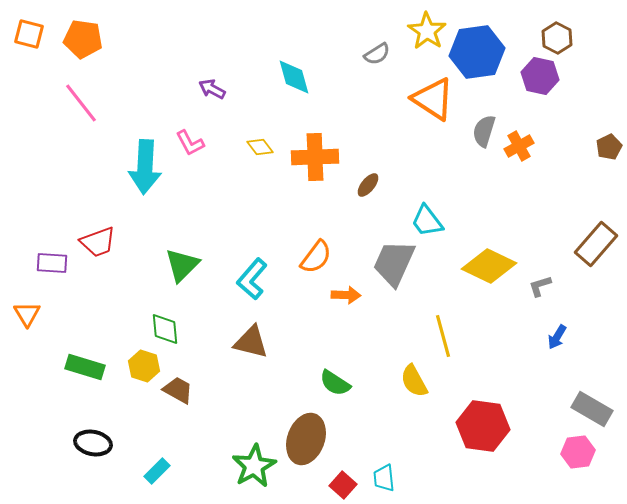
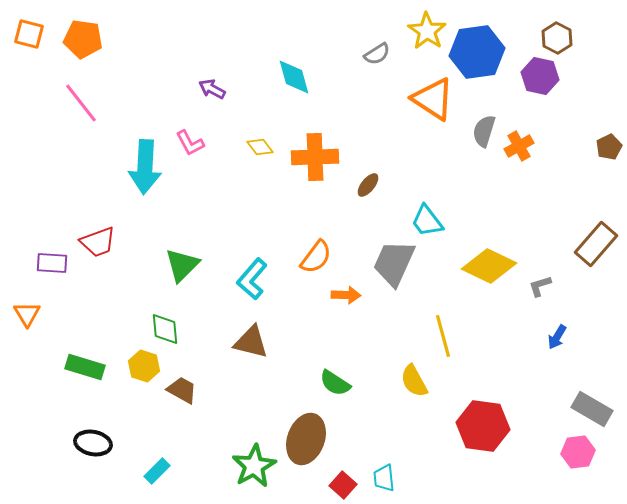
brown trapezoid at (178, 390): moved 4 px right
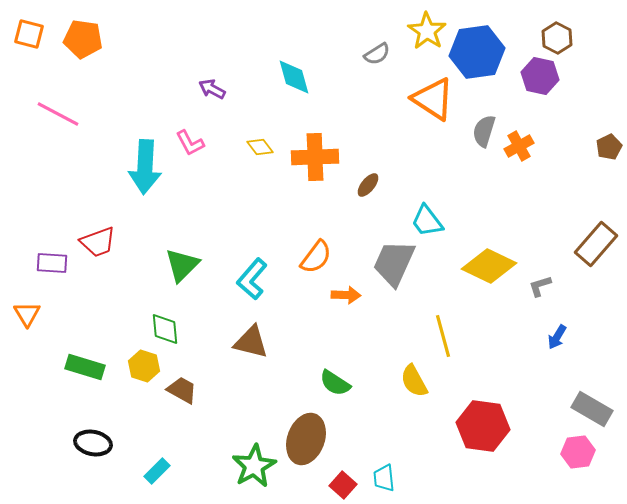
pink line at (81, 103): moved 23 px left, 11 px down; rotated 24 degrees counterclockwise
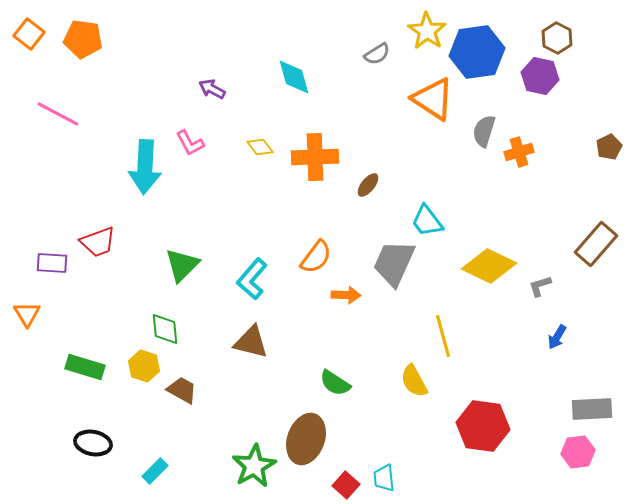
orange square at (29, 34): rotated 24 degrees clockwise
orange cross at (519, 146): moved 6 px down; rotated 12 degrees clockwise
gray rectangle at (592, 409): rotated 33 degrees counterclockwise
cyan rectangle at (157, 471): moved 2 px left
red square at (343, 485): moved 3 px right
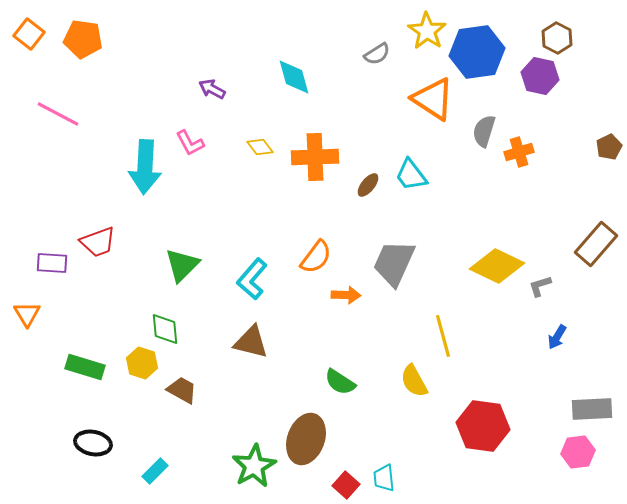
cyan trapezoid at (427, 221): moved 16 px left, 46 px up
yellow diamond at (489, 266): moved 8 px right
yellow hexagon at (144, 366): moved 2 px left, 3 px up
green semicircle at (335, 383): moved 5 px right, 1 px up
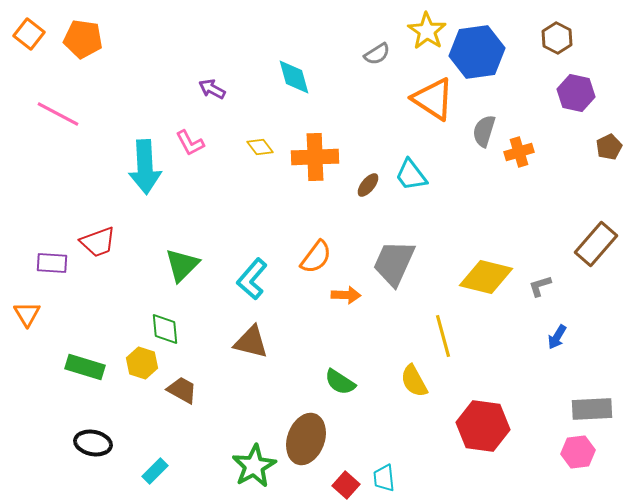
purple hexagon at (540, 76): moved 36 px right, 17 px down
cyan arrow at (145, 167): rotated 6 degrees counterclockwise
yellow diamond at (497, 266): moved 11 px left, 11 px down; rotated 12 degrees counterclockwise
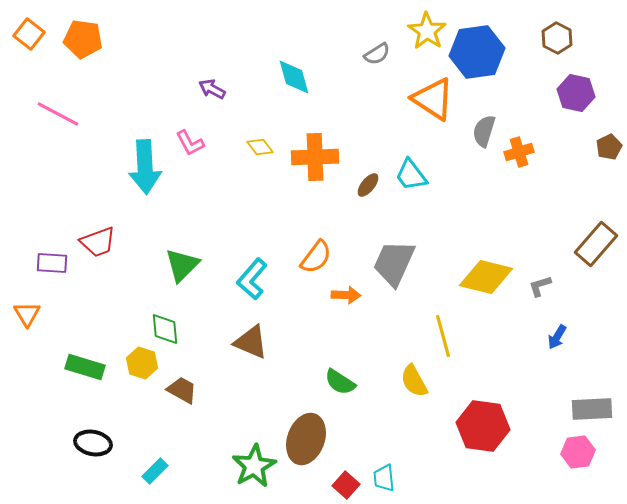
brown triangle at (251, 342): rotated 9 degrees clockwise
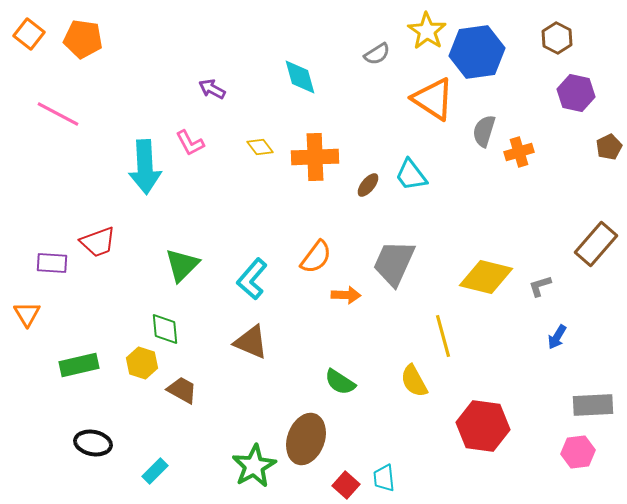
cyan diamond at (294, 77): moved 6 px right
green rectangle at (85, 367): moved 6 px left, 2 px up; rotated 30 degrees counterclockwise
gray rectangle at (592, 409): moved 1 px right, 4 px up
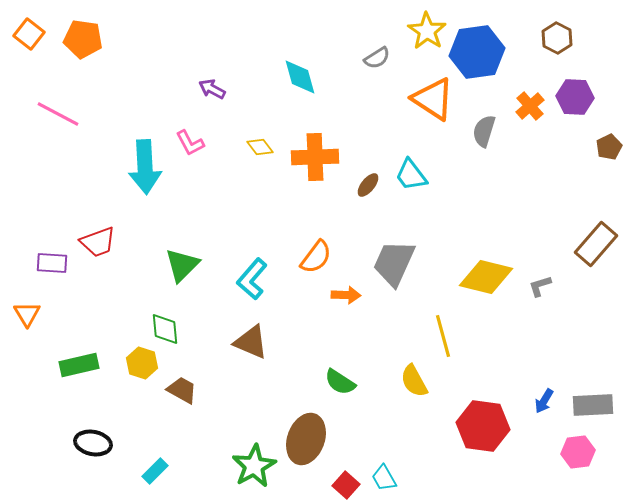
gray semicircle at (377, 54): moved 4 px down
purple hexagon at (576, 93): moved 1 px left, 4 px down; rotated 9 degrees counterclockwise
orange cross at (519, 152): moved 11 px right, 46 px up; rotated 24 degrees counterclockwise
blue arrow at (557, 337): moved 13 px left, 64 px down
cyan trapezoid at (384, 478): rotated 24 degrees counterclockwise
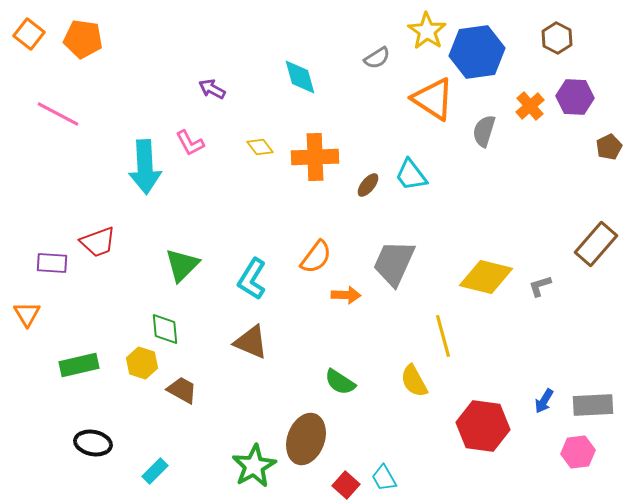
cyan L-shape at (252, 279): rotated 9 degrees counterclockwise
